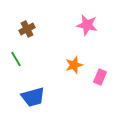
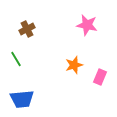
blue trapezoid: moved 11 px left, 2 px down; rotated 10 degrees clockwise
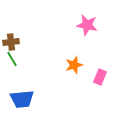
brown cross: moved 16 px left, 13 px down; rotated 21 degrees clockwise
green line: moved 4 px left
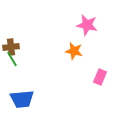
brown cross: moved 5 px down
orange star: moved 14 px up; rotated 30 degrees clockwise
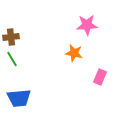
pink star: rotated 15 degrees counterclockwise
brown cross: moved 10 px up
orange star: moved 2 px down
blue trapezoid: moved 3 px left, 1 px up
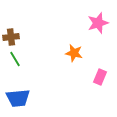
pink star: moved 11 px right, 2 px up; rotated 15 degrees counterclockwise
green line: moved 3 px right
blue trapezoid: moved 1 px left
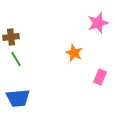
orange star: rotated 12 degrees clockwise
green line: moved 1 px right
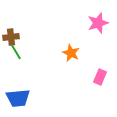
orange star: moved 3 px left
green line: moved 7 px up
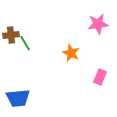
pink star: moved 1 px down; rotated 10 degrees clockwise
brown cross: moved 2 px up
green line: moved 9 px right, 9 px up
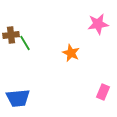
pink rectangle: moved 3 px right, 15 px down
